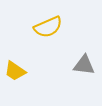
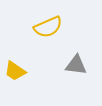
gray triangle: moved 8 px left
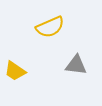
yellow semicircle: moved 2 px right
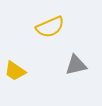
gray triangle: rotated 20 degrees counterclockwise
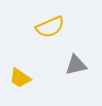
yellow trapezoid: moved 5 px right, 7 px down
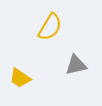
yellow semicircle: rotated 36 degrees counterclockwise
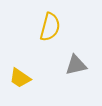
yellow semicircle: rotated 16 degrees counterclockwise
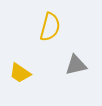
yellow trapezoid: moved 5 px up
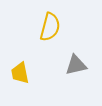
yellow trapezoid: rotated 45 degrees clockwise
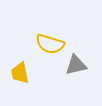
yellow semicircle: moved 17 px down; rotated 92 degrees clockwise
